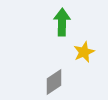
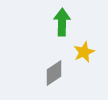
gray diamond: moved 9 px up
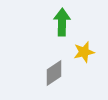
yellow star: rotated 10 degrees clockwise
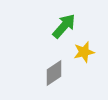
green arrow: moved 2 px right, 4 px down; rotated 40 degrees clockwise
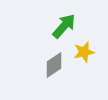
gray diamond: moved 8 px up
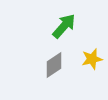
yellow star: moved 8 px right, 7 px down
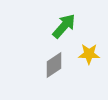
yellow star: moved 3 px left, 5 px up; rotated 15 degrees clockwise
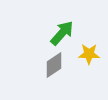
green arrow: moved 2 px left, 7 px down
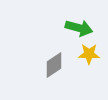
green arrow: moved 17 px right, 5 px up; rotated 64 degrees clockwise
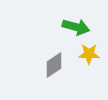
green arrow: moved 3 px left, 1 px up
